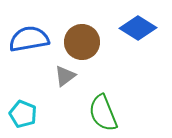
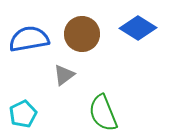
brown circle: moved 8 px up
gray triangle: moved 1 px left, 1 px up
cyan pentagon: rotated 24 degrees clockwise
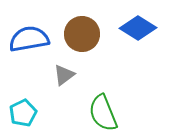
cyan pentagon: moved 1 px up
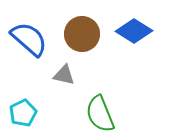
blue diamond: moved 4 px left, 3 px down
blue semicircle: rotated 51 degrees clockwise
gray triangle: rotated 50 degrees clockwise
green semicircle: moved 3 px left, 1 px down
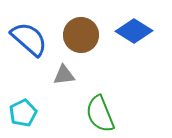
brown circle: moved 1 px left, 1 px down
gray triangle: rotated 20 degrees counterclockwise
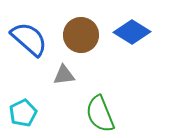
blue diamond: moved 2 px left, 1 px down
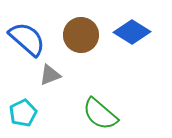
blue semicircle: moved 2 px left
gray triangle: moved 14 px left; rotated 15 degrees counterclockwise
green semicircle: rotated 27 degrees counterclockwise
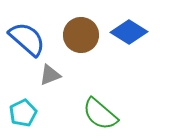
blue diamond: moved 3 px left
